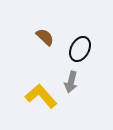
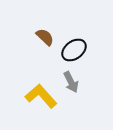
black ellipse: moved 6 px left, 1 px down; rotated 25 degrees clockwise
gray arrow: rotated 40 degrees counterclockwise
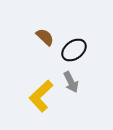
yellow L-shape: rotated 92 degrees counterclockwise
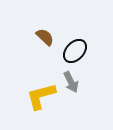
black ellipse: moved 1 px right, 1 px down; rotated 10 degrees counterclockwise
yellow L-shape: rotated 28 degrees clockwise
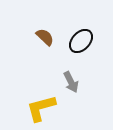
black ellipse: moved 6 px right, 10 px up
yellow L-shape: moved 12 px down
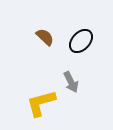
yellow L-shape: moved 5 px up
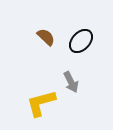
brown semicircle: moved 1 px right
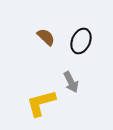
black ellipse: rotated 20 degrees counterclockwise
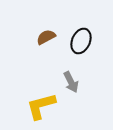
brown semicircle: rotated 72 degrees counterclockwise
yellow L-shape: moved 3 px down
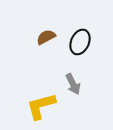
black ellipse: moved 1 px left, 1 px down
gray arrow: moved 2 px right, 2 px down
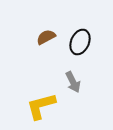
gray arrow: moved 2 px up
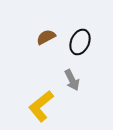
gray arrow: moved 1 px left, 2 px up
yellow L-shape: rotated 24 degrees counterclockwise
